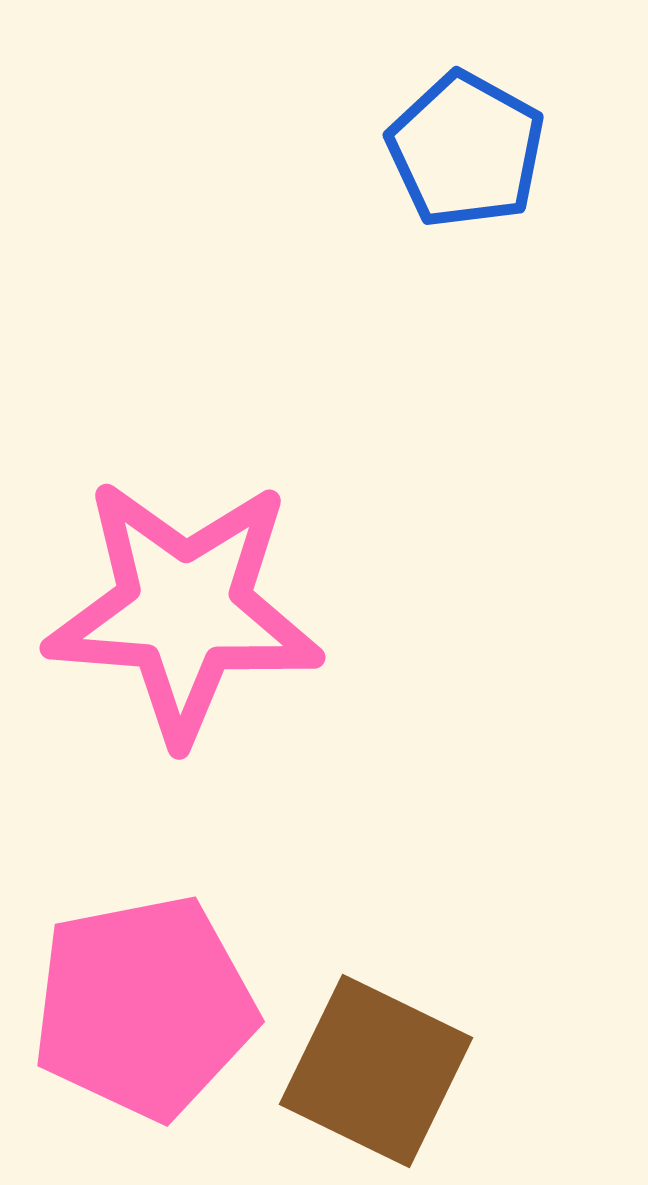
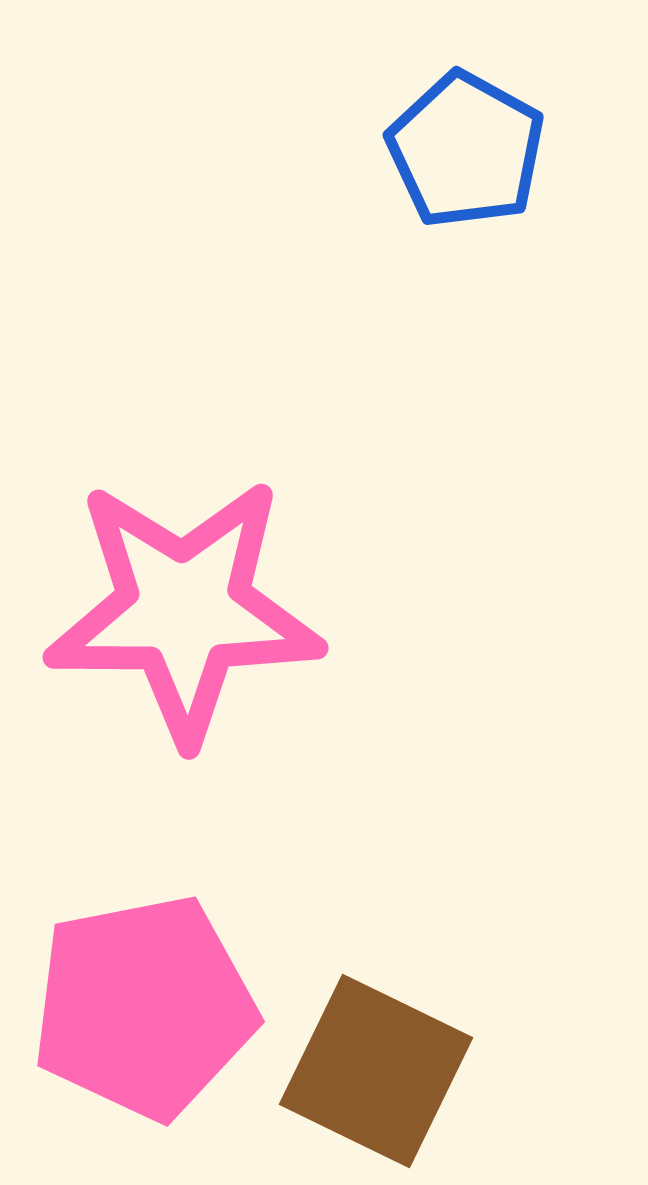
pink star: rotated 4 degrees counterclockwise
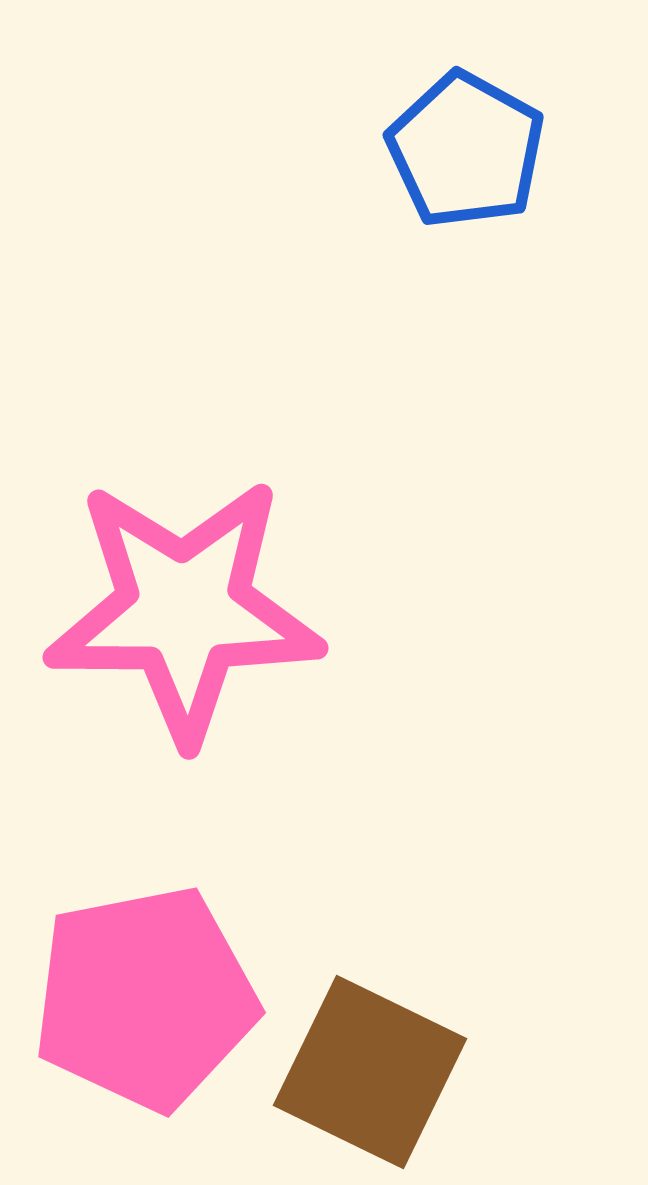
pink pentagon: moved 1 px right, 9 px up
brown square: moved 6 px left, 1 px down
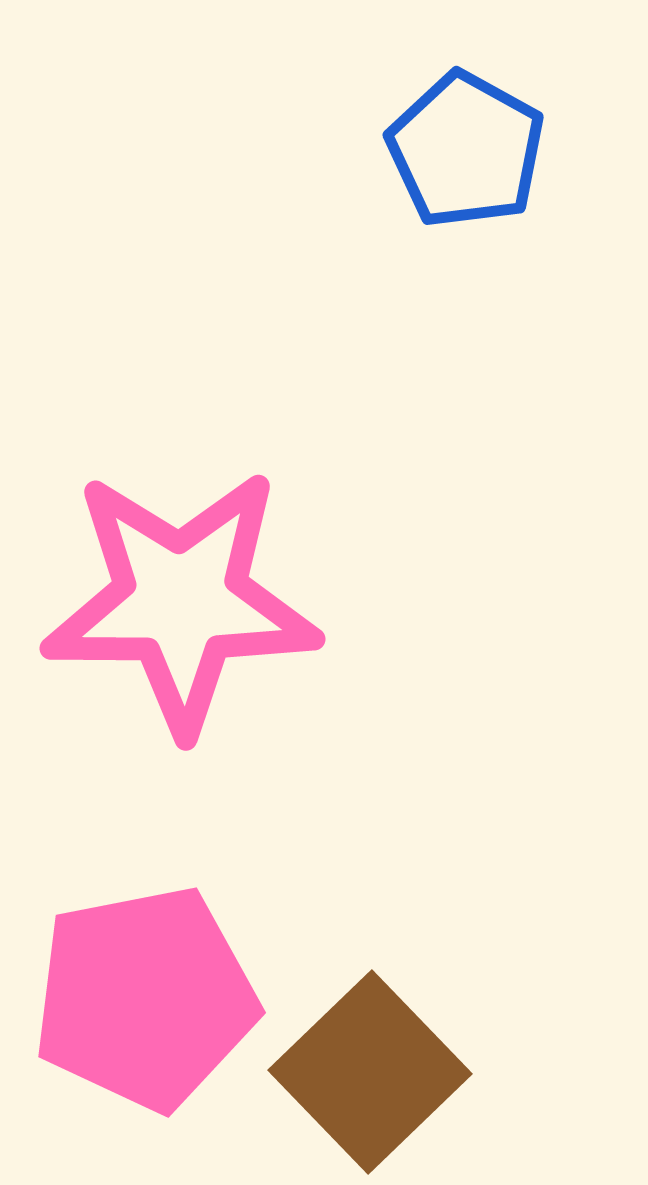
pink star: moved 3 px left, 9 px up
brown square: rotated 20 degrees clockwise
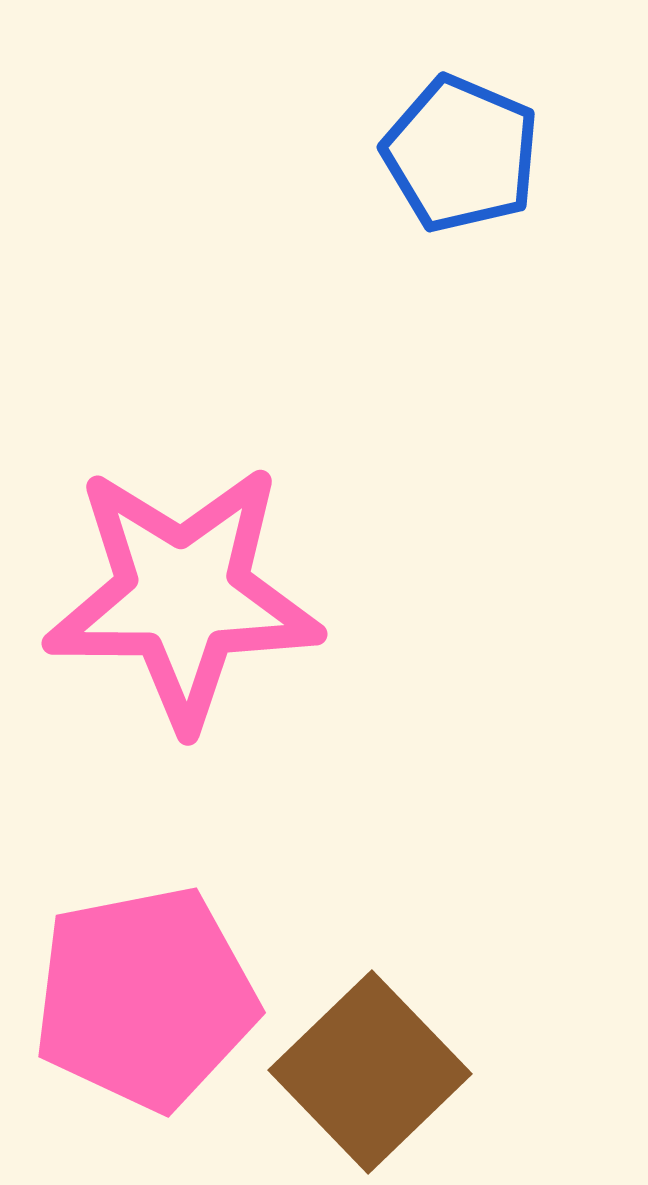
blue pentagon: moved 5 px left, 4 px down; rotated 6 degrees counterclockwise
pink star: moved 2 px right, 5 px up
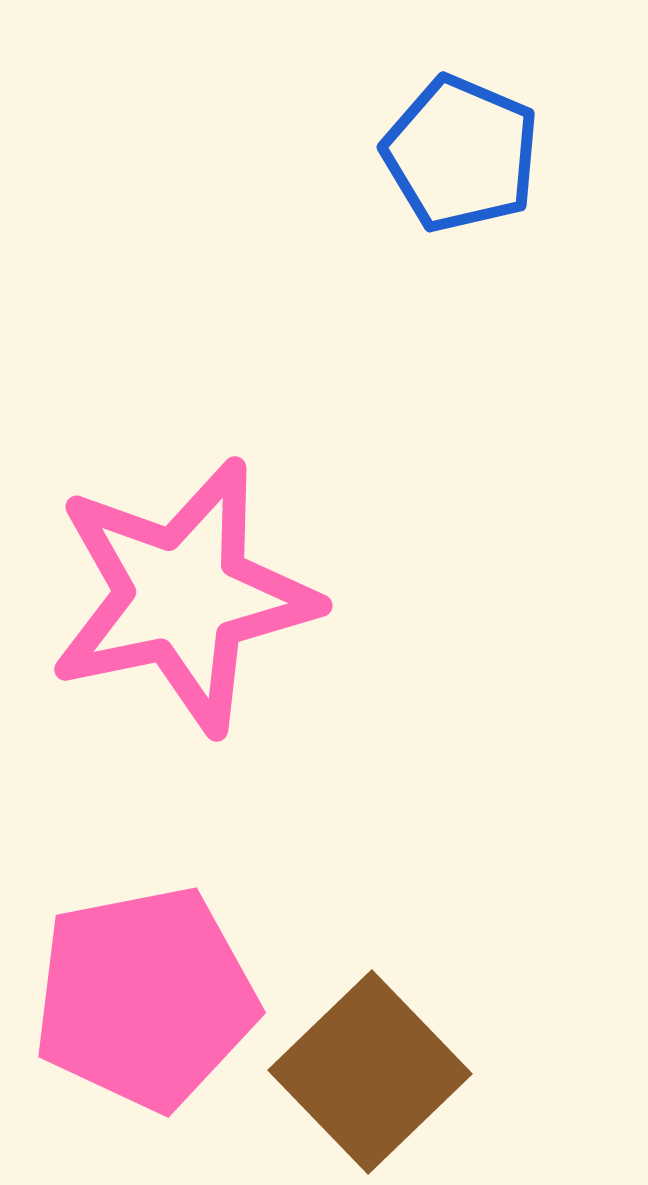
pink star: rotated 12 degrees counterclockwise
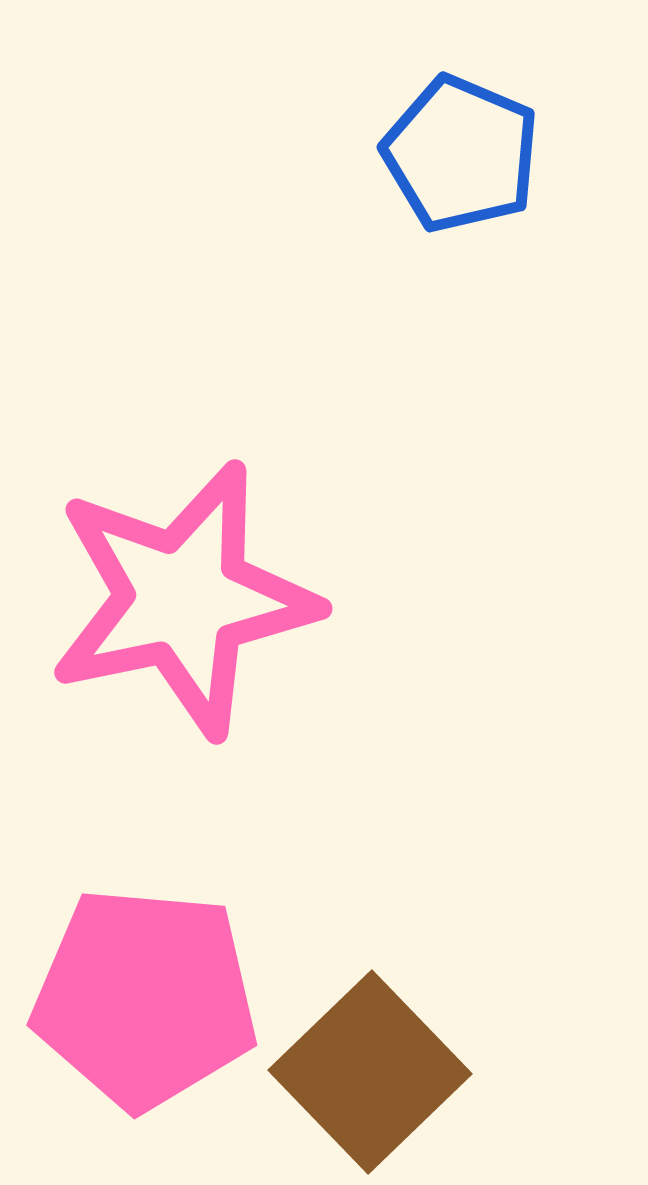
pink star: moved 3 px down
pink pentagon: rotated 16 degrees clockwise
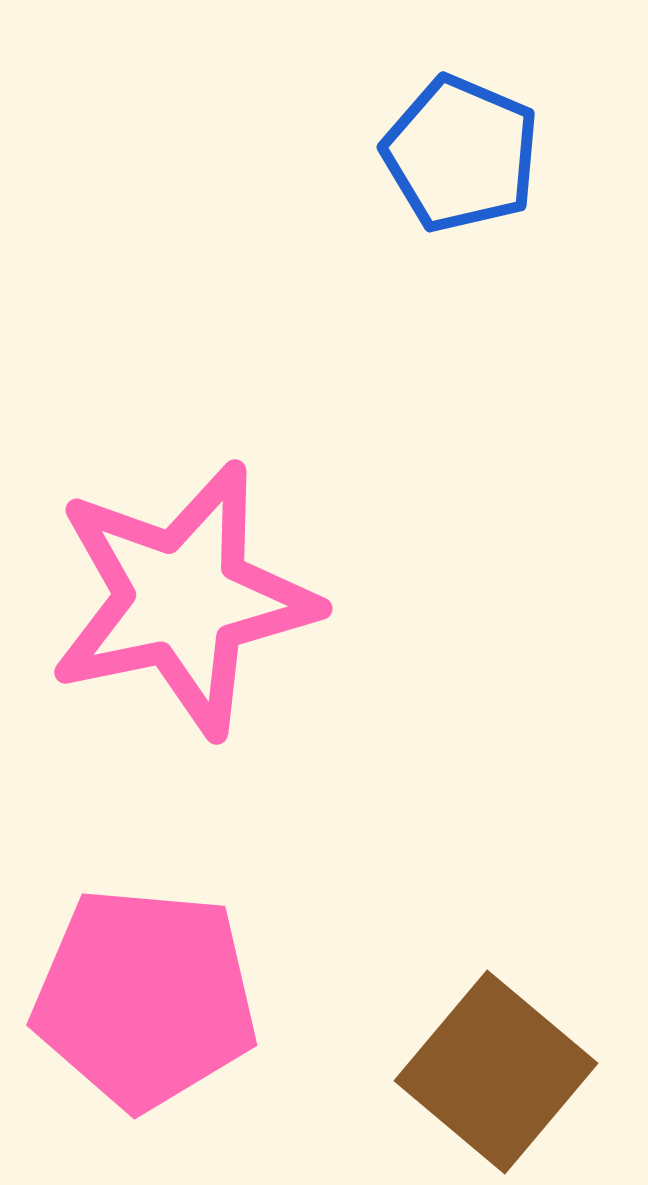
brown square: moved 126 px right; rotated 6 degrees counterclockwise
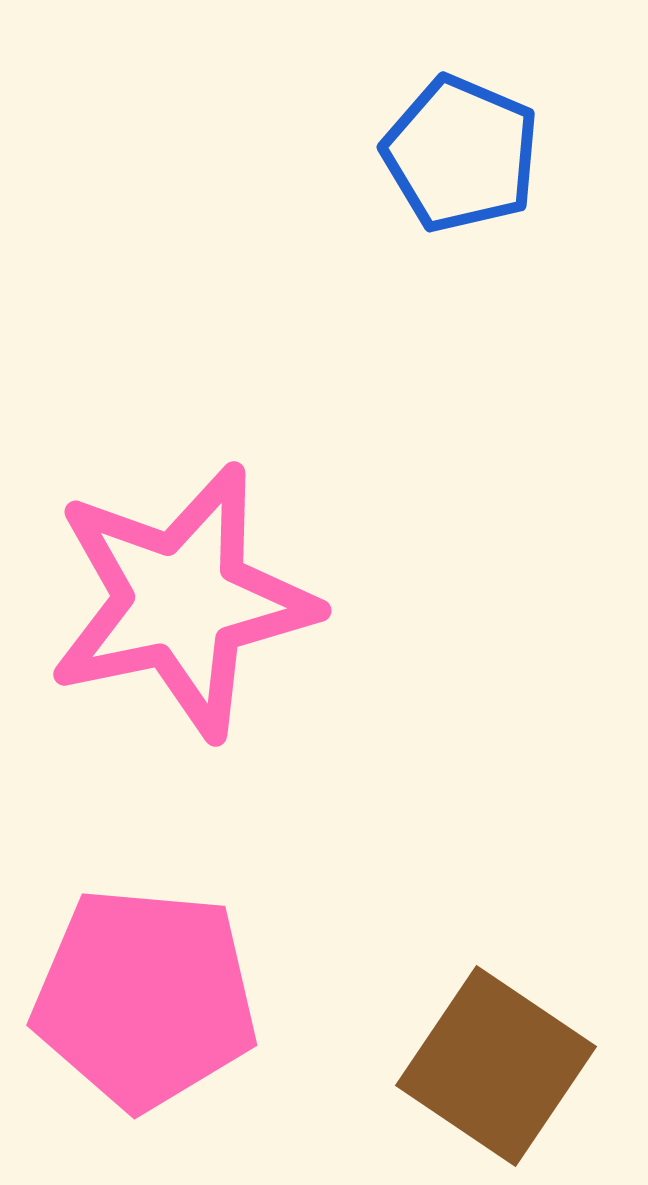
pink star: moved 1 px left, 2 px down
brown square: moved 6 px up; rotated 6 degrees counterclockwise
